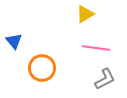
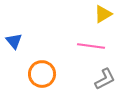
yellow triangle: moved 18 px right
pink line: moved 5 px left, 2 px up
orange circle: moved 6 px down
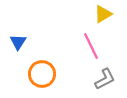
blue triangle: moved 4 px right, 1 px down; rotated 12 degrees clockwise
pink line: rotated 56 degrees clockwise
